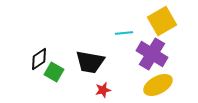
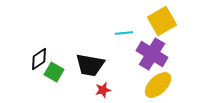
black trapezoid: moved 3 px down
yellow ellipse: rotated 16 degrees counterclockwise
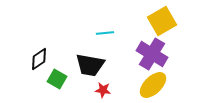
cyan line: moved 19 px left
green square: moved 3 px right, 7 px down
yellow ellipse: moved 5 px left
red star: rotated 21 degrees clockwise
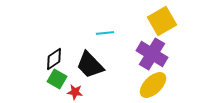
black diamond: moved 15 px right
black trapezoid: rotated 36 degrees clockwise
red star: moved 28 px left, 2 px down
